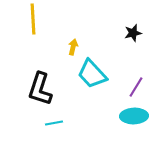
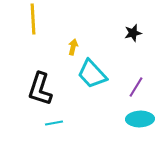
cyan ellipse: moved 6 px right, 3 px down
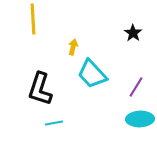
black star: rotated 24 degrees counterclockwise
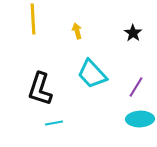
yellow arrow: moved 4 px right, 16 px up; rotated 28 degrees counterclockwise
